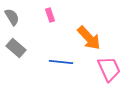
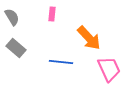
pink rectangle: moved 2 px right, 1 px up; rotated 24 degrees clockwise
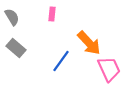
orange arrow: moved 5 px down
blue line: moved 1 px up; rotated 60 degrees counterclockwise
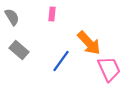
gray rectangle: moved 3 px right, 2 px down
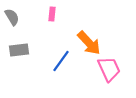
gray rectangle: rotated 48 degrees counterclockwise
